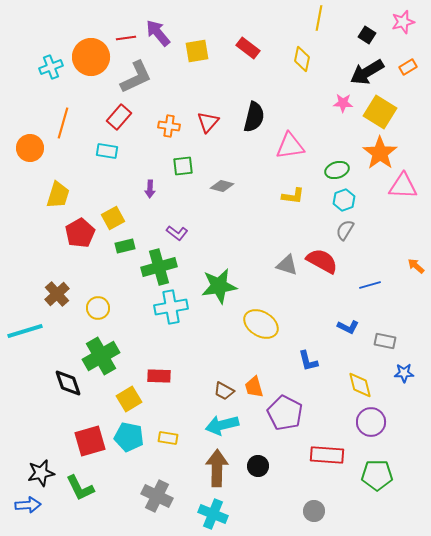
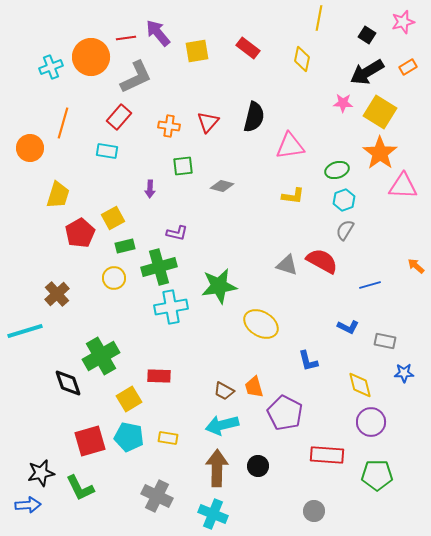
purple L-shape at (177, 233): rotated 25 degrees counterclockwise
yellow circle at (98, 308): moved 16 px right, 30 px up
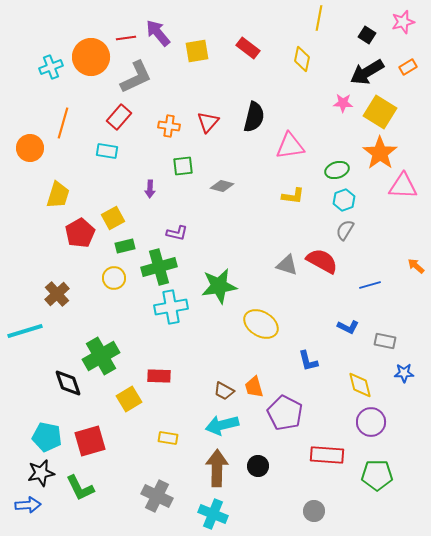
cyan pentagon at (129, 437): moved 82 px left
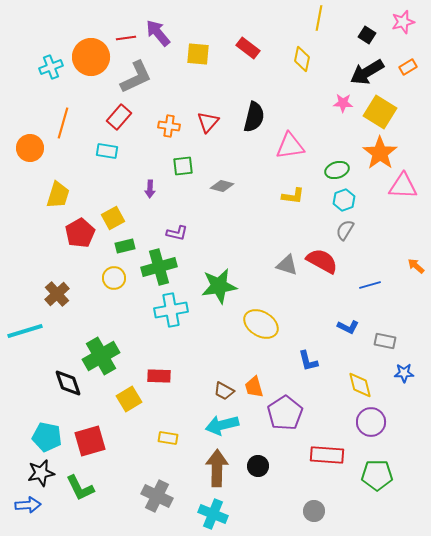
yellow square at (197, 51): moved 1 px right, 3 px down; rotated 15 degrees clockwise
cyan cross at (171, 307): moved 3 px down
purple pentagon at (285, 413): rotated 12 degrees clockwise
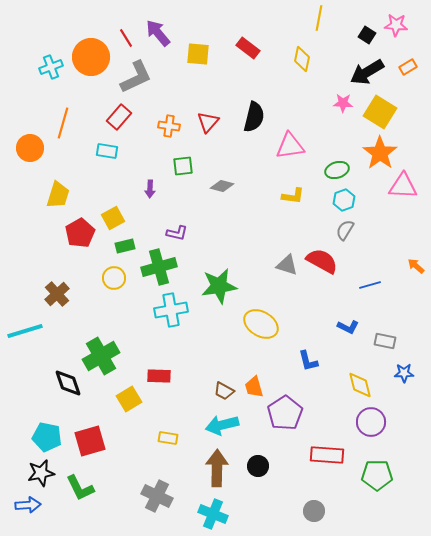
pink star at (403, 22): moved 7 px left, 3 px down; rotated 20 degrees clockwise
red line at (126, 38): rotated 66 degrees clockwise
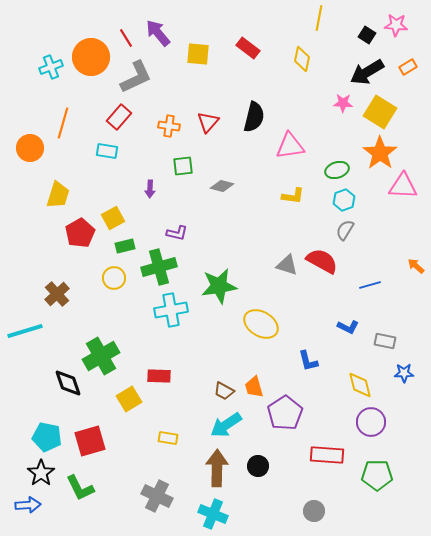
cyan arrow at (222, 425): moved 4 px right; rotated 20 degrees counterclockwise
black star at (41, 473): rotated 24 degrees counterclockwise
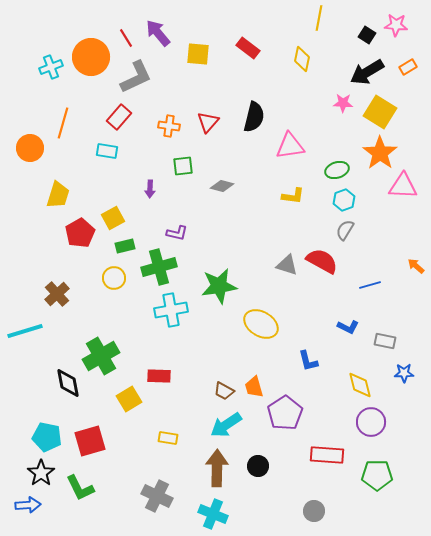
black diamond at (68, 383): rotated 8 degrees clockwise
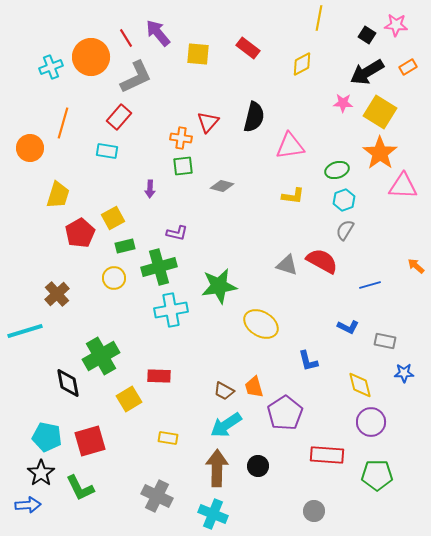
yellow diamond at (302, 59): moved 5 px down; rotated 50 degrees clockwise
orange cross at (169, 126): moved 12 px right, 12 px down
